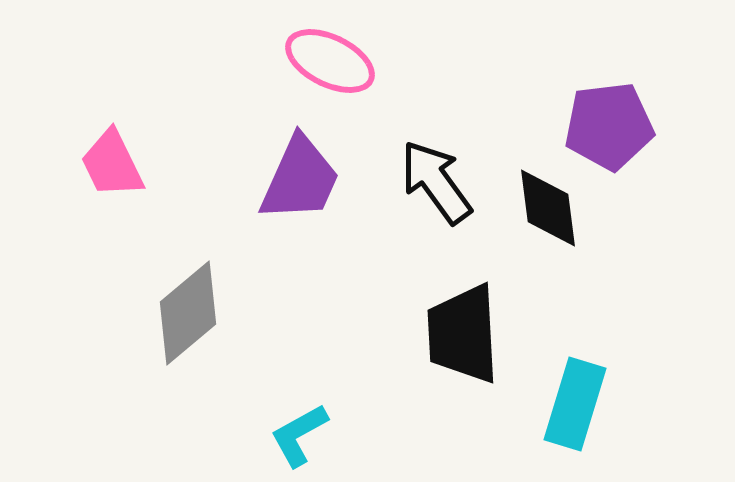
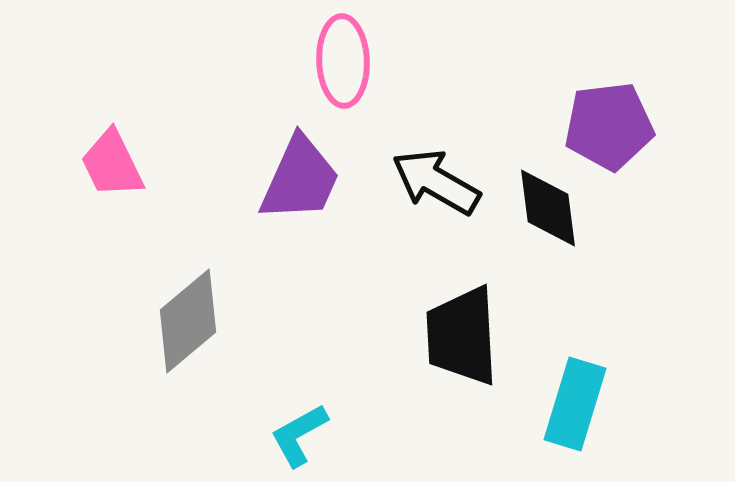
pink ellipse: moved 13 px right; rotated 62 degrees clockwise
black arrow: rotated 24 degrees counterclockwise
gray diamond: moved 8 px down
black trapezoid: moved 1 px left, 2 px down
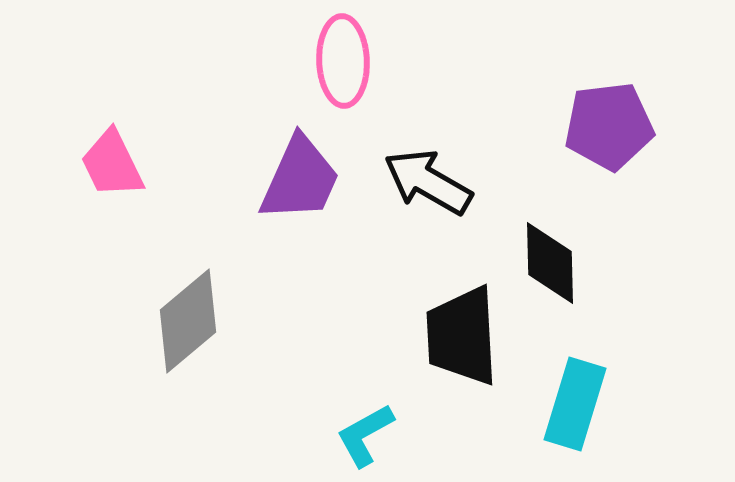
black arrow: moved 8 px left
black diamond: moved 2 px right, 55 px down; rotated 6 degrees clockwise
cyan L-shape: moved 66 px right
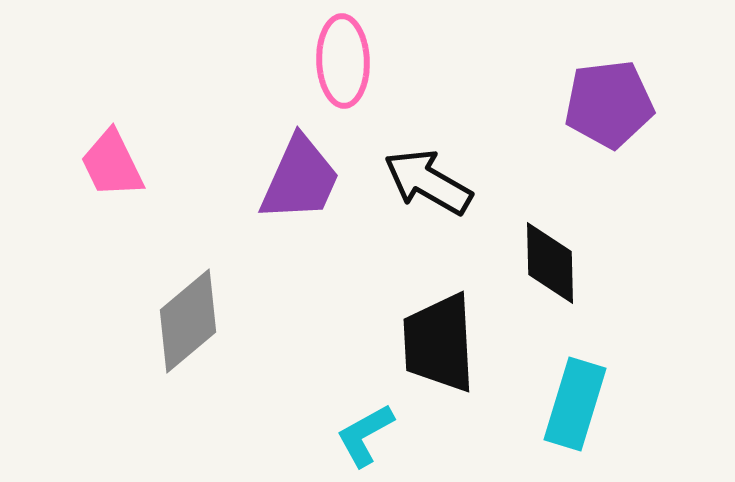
purple pentagon: moved 22 px up
black trapezoid: moved 23 px left, 7 px down
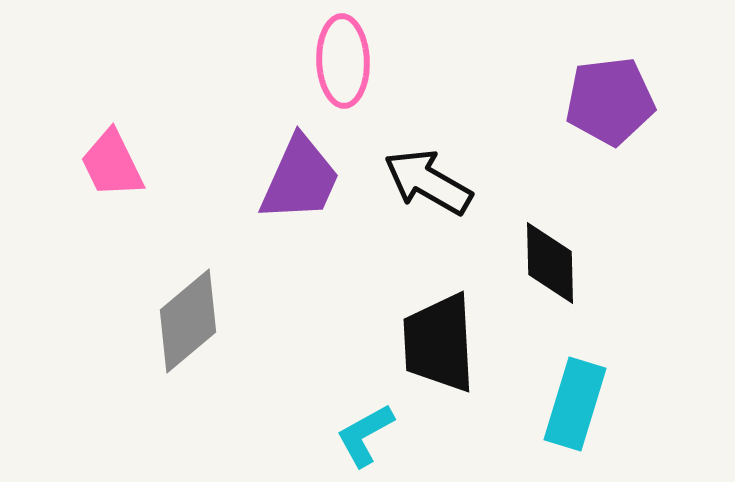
purple pentagon: moved 1 px right, 3 px up
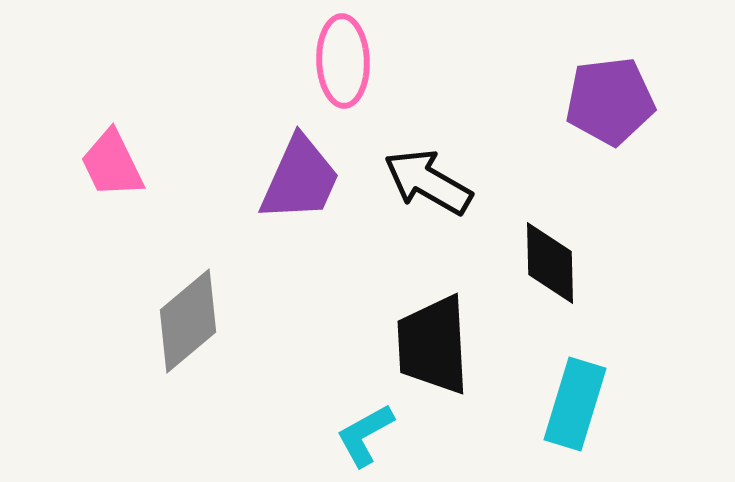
black trapezoid: moved 6 px left, 2 px down
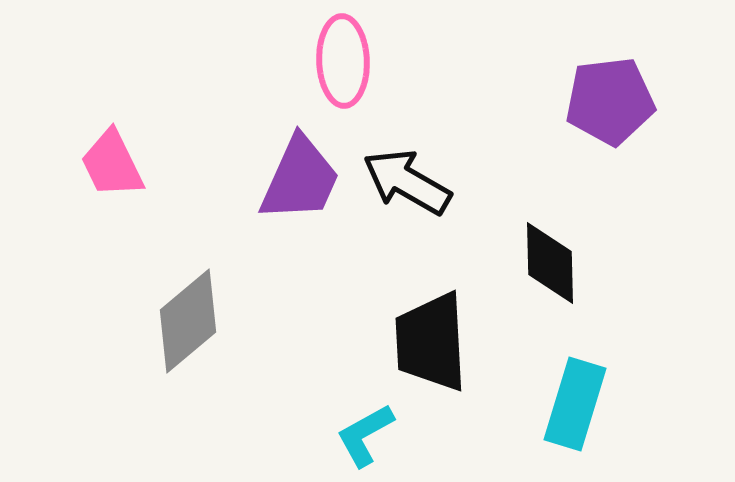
black arrow: moved 21 px left
black trapezoid: moved 2 px left, 3 px up
